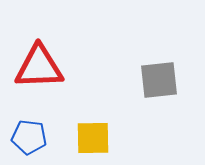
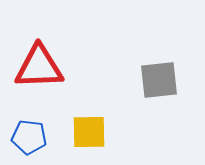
yellow square: moved 4 px left, 6 px up
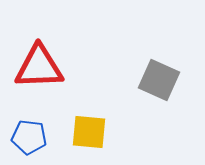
gray square: rotated 30 degrees clockwise
yellow square: rotated 6 degrees clockwise
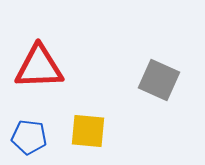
yellow square: moved 1 px left, 1 px up
